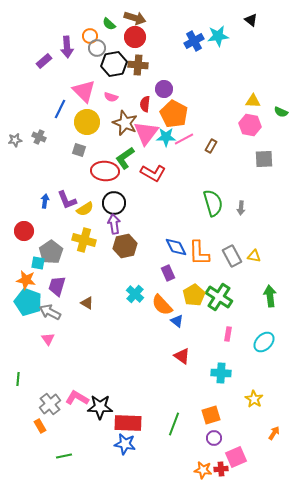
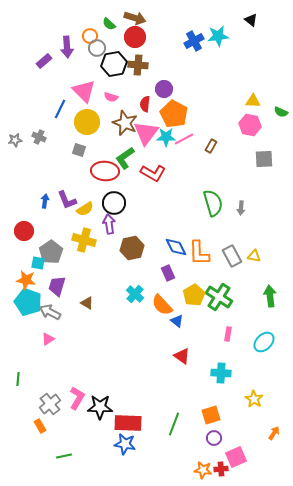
purple arrow at (114, 224): moved 5 px left
brown hexagon at (125, 246): moved 7 px right, 2 px down
pink triangle at (48, 339): rotated 32 degrees clockwise
pink L-shape at (77, 398): rotated 90 degrees clockwise
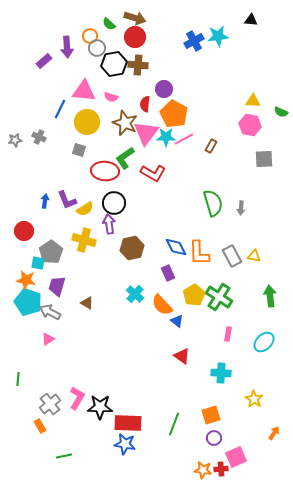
black triangle at (251, 20): rotated 32 degrees counterclockwise
pink triangle at (84, 91): rotated 40 degrees counterclockwise
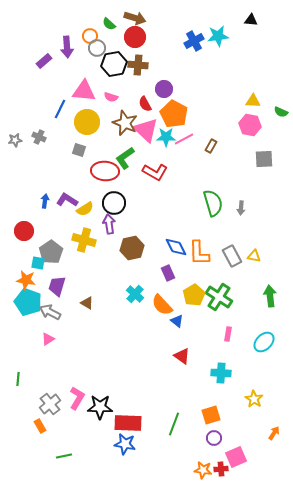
red semicircle at (145, 104): rotated 35 degrees counterclockwise
pink triangle at (146, 133): moved 3 px up; rotated 24 degrees counterclockwise
red L-shape at (153, 173): moved 2 px right, 1 px up
purple L-shape at (67, 200): rotated 145 degrees clockwise
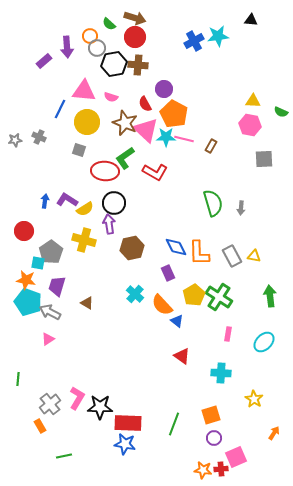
pink line at (184, 139): rotated 42 degrees clockwise
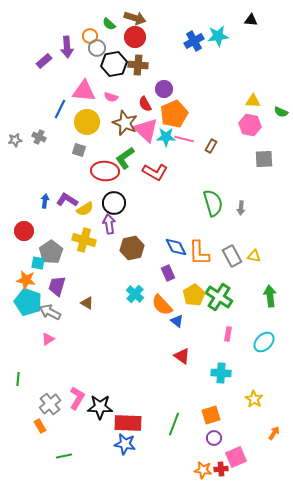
orange pentagon at (174, 114): rotated 20 degrees clockwise
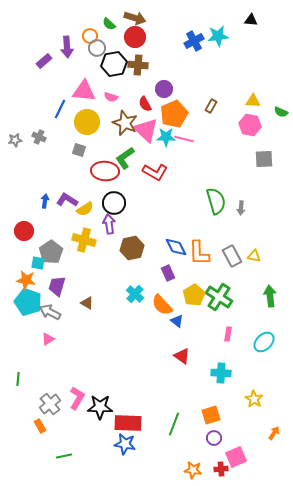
brown rectangle at (211, 146): moved 40 px up
green semicircle at (213, 203): moved 3 px right, 2 px up
orange star at (203, 470): moved 10 px left
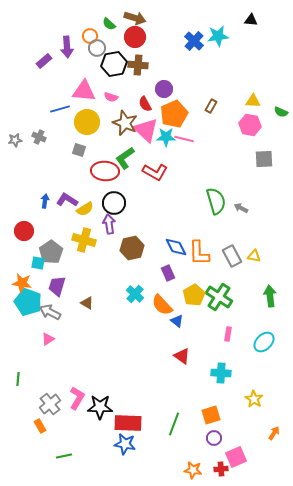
blue cross at (194, 41): rotated 18 degrees counterclockwise
blue line at (60, 109): rotated 48 degrees clockwise
gray arrow at (241, 208): rotated 112 degrees clockwise
orange star at (26, 280): moved 4 px left, 3 px down
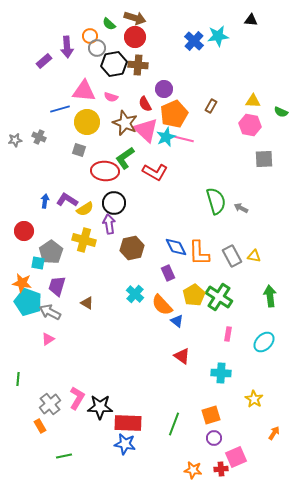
cyan star at (166, 137): rotated 24 degrees counterclockwise
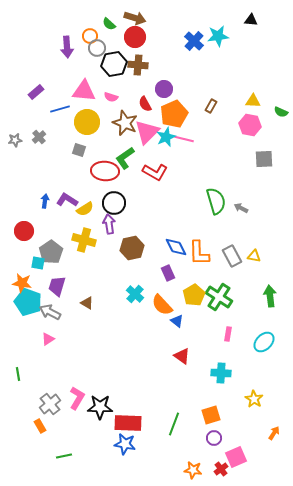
purple rectangle at (44, 61): moved 8 px left, 31 px down
pink triangle at (146, 130): moved 1 px right, 2 px down; rotated 32 degrees clockwise
gray cross at (39, 137): rotated 24 degrees clockwise
green line at (18, 379): moved 5 px up; rotated 16 degrees counterclockwise
red cross at (221, 469): rotated 32 degrees counterclockwise
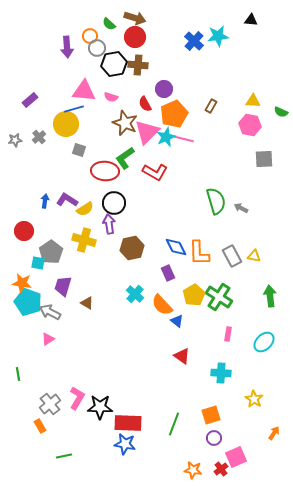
purple rectangle at (36, 92): moved 6 px left, 8 px down
blue line at (60, 109): moved 14 px right
yellow circle at (87, 122): moved 21 px left, 2 px down
purple trapezoid at (57, 286): moved 6 px right
